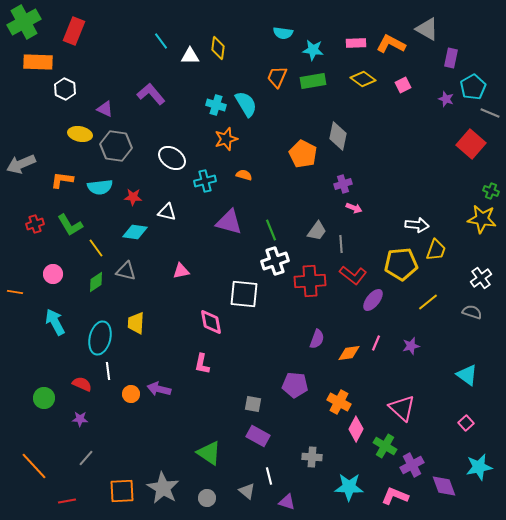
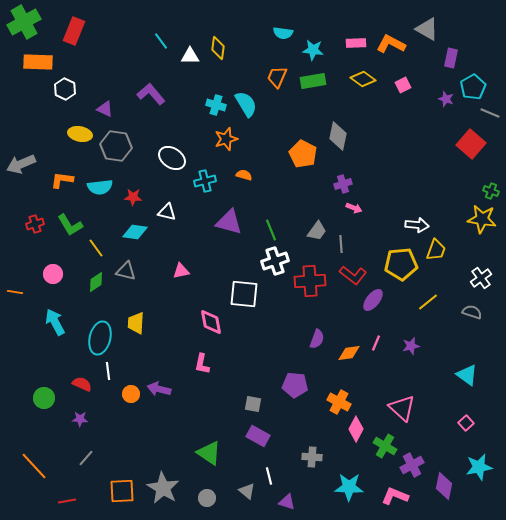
purple diamond at (444, 486): rotated 32 degrees clockwise
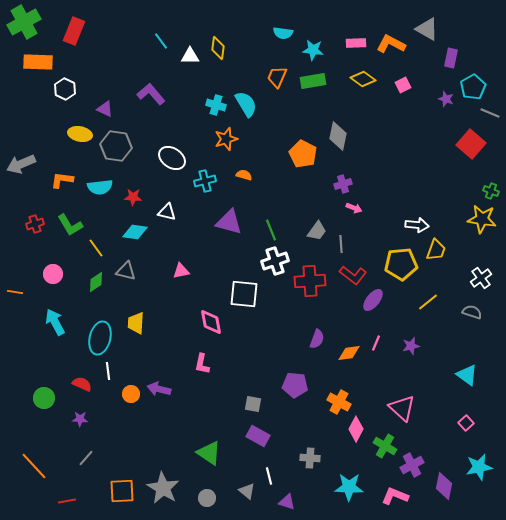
gray cross at (312, 457): moved 2 px left, 1 px down
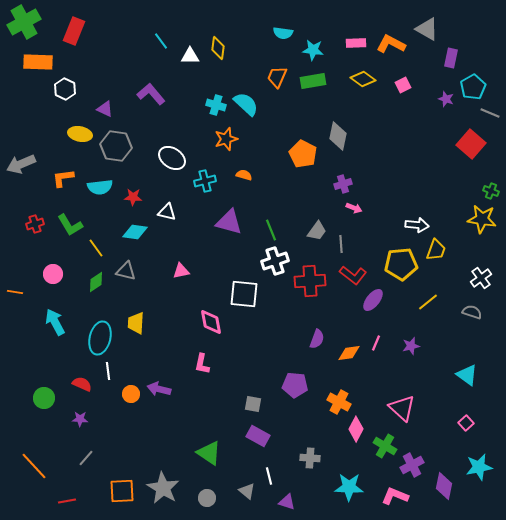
cyan semicircle at (246, 104): rotated 16 degrees counterclockwise
orange L-shape at (62, 180): moved 1 px right, 2 px up; rotated 15 degrees counterclockwise
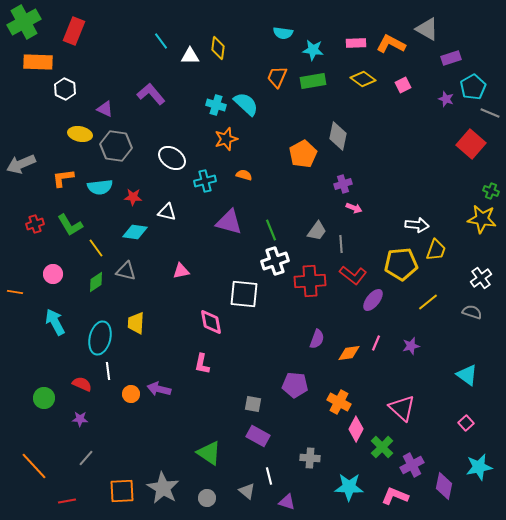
purple rectangle at (451, 58): rotated 60 degrees clockwise
orange pentagon at (303, 154): rotated 16 degrees clockwise
green cross at (385, 446): moved 3 px left, 1 px down; rotated 15 degrees clockwise
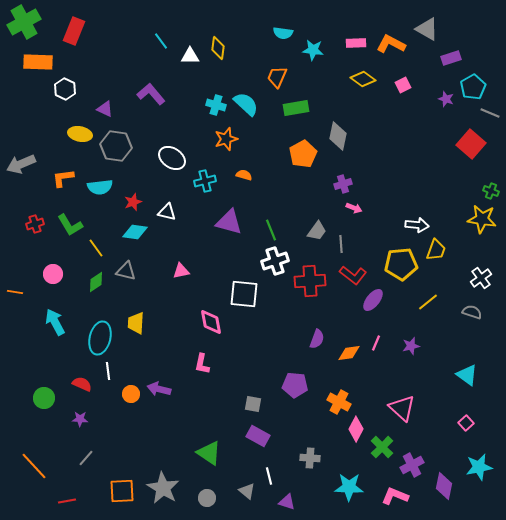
green rectangle at (313, 81): moved 17 px left, 27 px down
red star at (133, 197): moved 5 px down; rotated 24 degrees counterclockwise
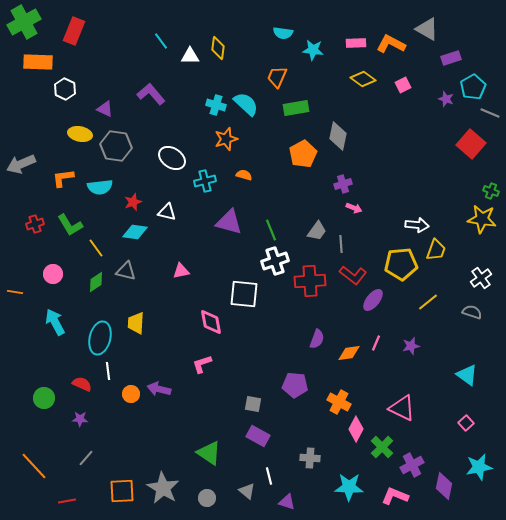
pink L-shape at (202, 364): rotated 60 degrees clockwise
pink triangle at (402, 408): rotated 16 degrees counterclockwise
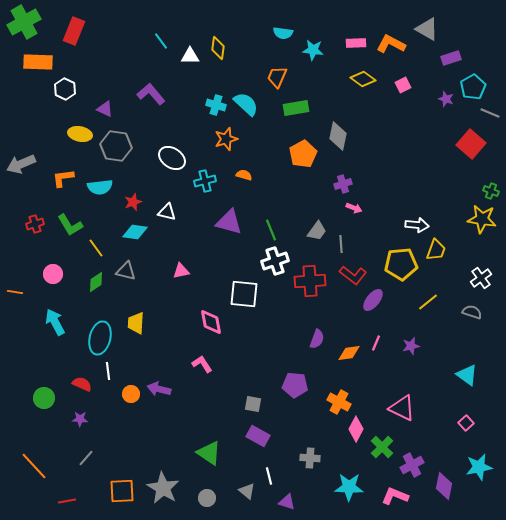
pink L-shape at (202, 364): rotated 75 degrees clockwise
